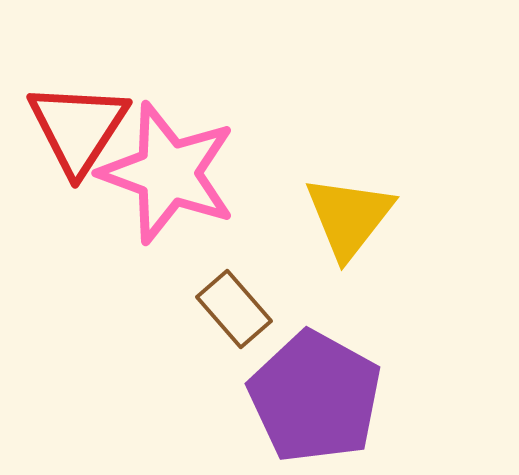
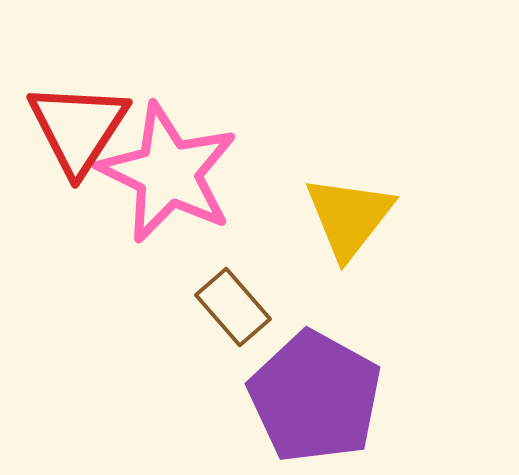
pink star: rotated 6 degrees clockwise
brown rectangle: moved 1 px left, 2 px up
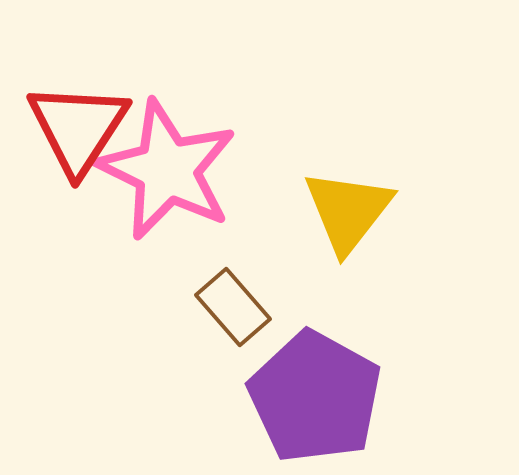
pink star: moved 1 px left, 3 px up
yellow triangle: moved 1 px left, 6 px up
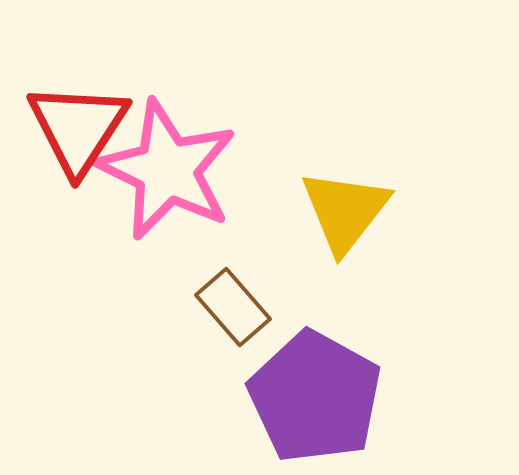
yellow triangle: moved 3 px left
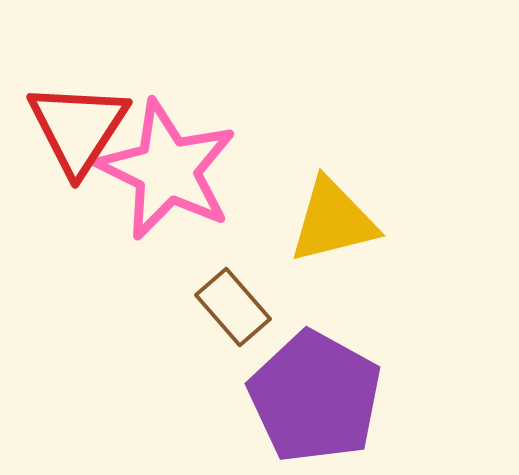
yellow triangle: moved 12 px left, 10 px down; rotated 38 degrees clockwise
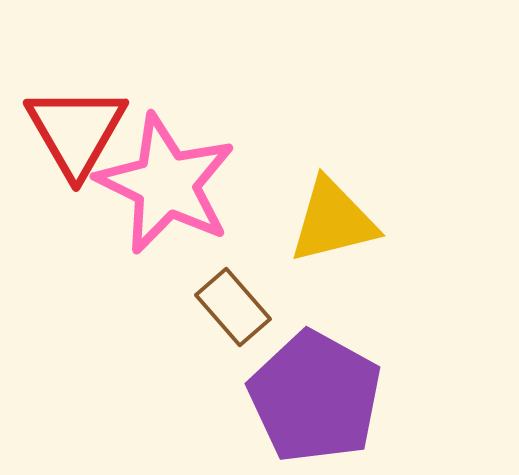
red triangle: moved 2 px left, 3 px down; rotated 3 degrees counterclockwise
pink star: moved 1 px left, 14 px down
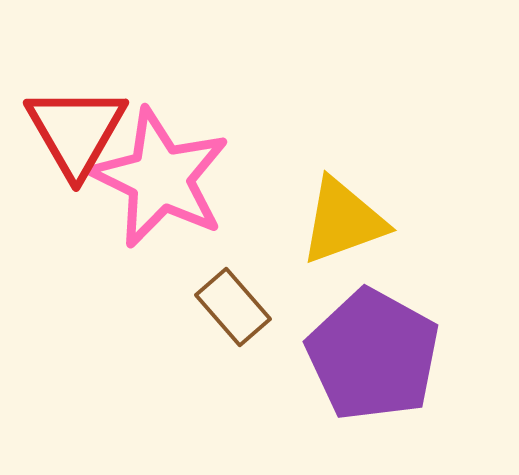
pink star: moved 6 px left, 6 px up
yellow triangle: moved 10 px right; rotated 6 degrees counterclockwise
purple pentagon: moved 58 px right, 42 px up
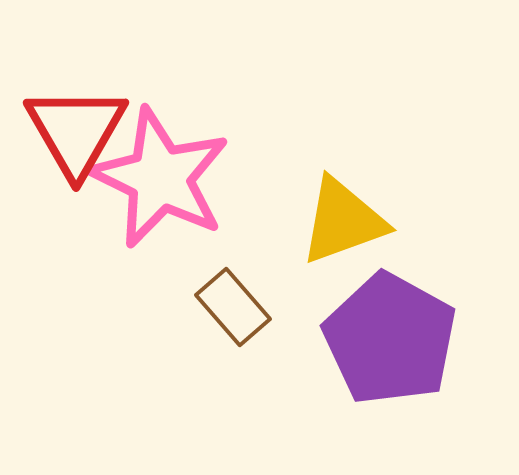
purple pentagon: moved 17 px right, 16 px up
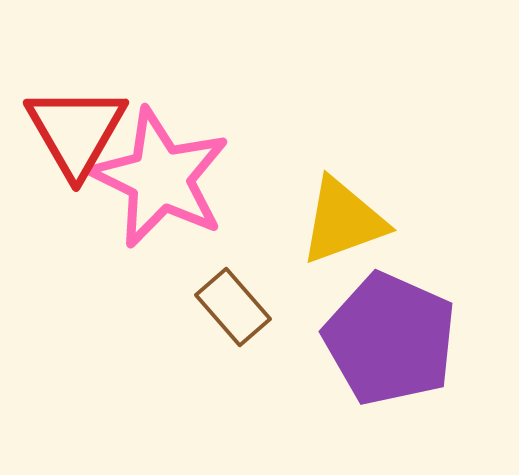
purple pentagon: rotated 5 degrees counterclockwise
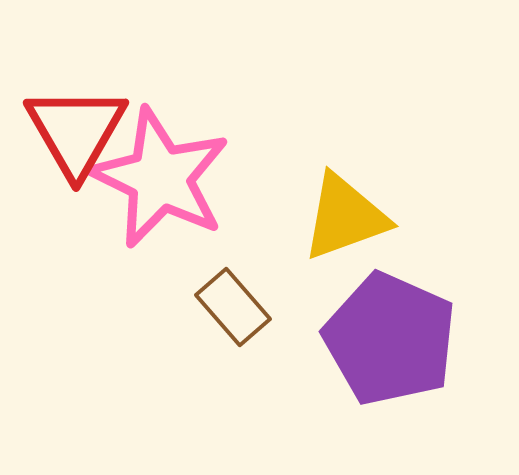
yellow triangle: moved 2 px right, 4 px up
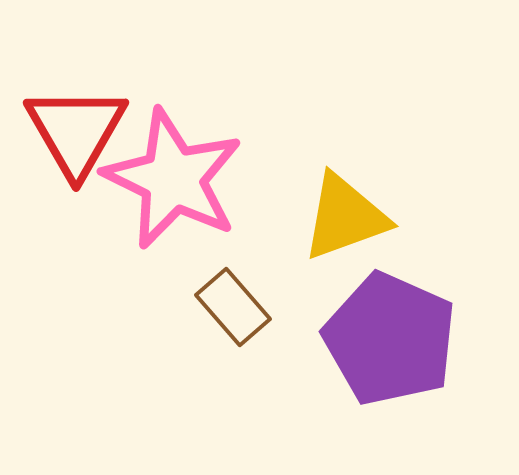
pink star: moved 13 px right, 1 px down
